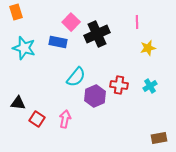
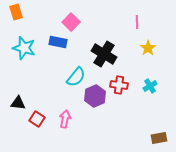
black cross: moved 7 px right, 20 px down; rotated 35 degrees counterclockwise
yellow star: rotated 21 degrees counterclockwise
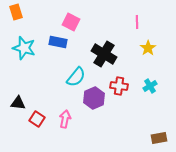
pink square: rotated 18 degrees counterclockwise
red cross: moved 1 px down
purple hexagon: moved 1 px left, 2 px down
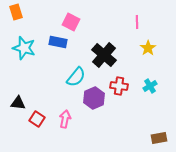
black cross: moved 1 px down; rotated 10 degrees clockwise
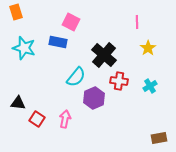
red cross: moved 5 px up
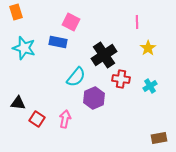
black cross: rotated 15 degrees clockwise
red cross: moved 2 px right, 2 px up
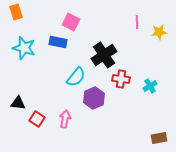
yellow star: moved 11 px right, 16 px up; rotated 28 degrees clockwise
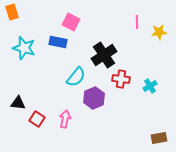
orange rectangle: moved 4 px left
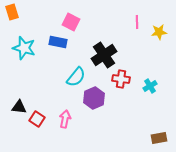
black triangle: moved 1 px right, 4 px down
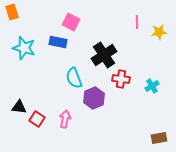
cyan semicircle: moved 2 px left, 1 px down; rotated 120 degrees clockwise
cyan cross: moved 2 px right
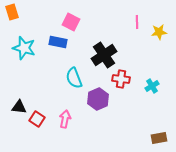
purple hexagon: moved 4 px right, 1 px down
